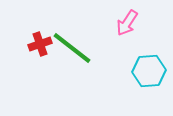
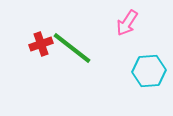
red cross: moved 1 px right
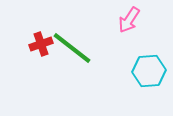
pink arrow: moved 2 px right, 3 px up
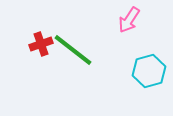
green line: moved 1 px right, 2 px down
cyan hexagon: rotated 12 degrees counterclockwise
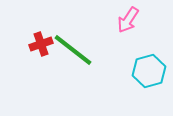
pink arrow: moved 1 px left
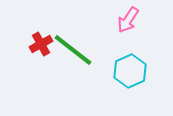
red cross: rotated 10 degrees counterclockwise
cyan hexagon: moved 19 px left; rotated 8 degrees counterclockwise
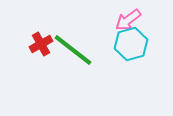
pink arrow: rotated 20 degrees clockwise
cyan hexagon: moved 1 px right, 27 px up; rotated 8 degrees clockwise
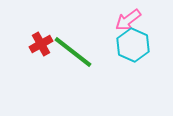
cyan hexagon: moved 2 px right, 1 px down; rotated 20 degrees counterclockwise
green line: moved 2 px down
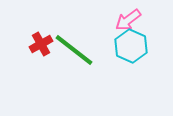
cyan hexagon: moved 2 px left, 1 px down
green line: moved 1 px right, 2 px up
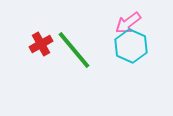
pink arrow: moved 3 px down
green line: rotated 12 degrees clockwise
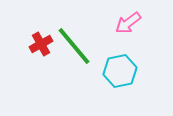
cyan hexagon: moved 11 px left, 25 px down; rotated 24 degrees clockwise
green line: moved 4 px up
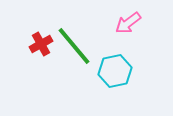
cyan hexagon: moved 5 px left
